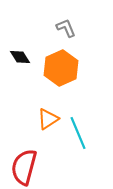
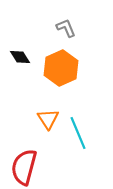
orange triangle: rotated 30 degrees counterclockwise
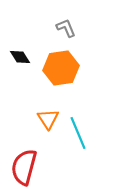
orange hexagon: rotated 16 degrees clockwise
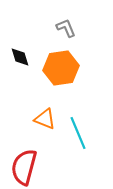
black diamond: rotated 15 degrees clockwise
orange triangle: moved 3 px left; rotated 35 degrees counterclockwise
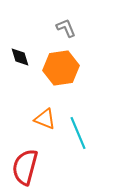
red semicircle: moved 1 px right
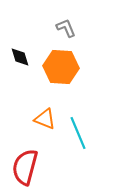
orange hexagon: moved 1 px up; rotated 12 degrees clockwise
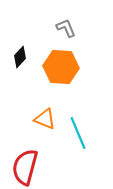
black diamond: rotated 60 degrees clockwise
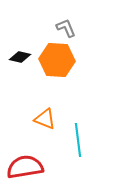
black diamond: rotated 60 degrees clockwise
orange hexagon: moved 4 px left, 7 px up
cyan line: moved 7 px down; rotated 16 degrees clockwise
red semicircle: rotated 66 degrees clockwise
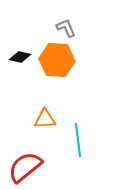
orange triangle: rotated 25 degrees counterclockwise
red semicircle: rotated 30 degrees counterclockwise
